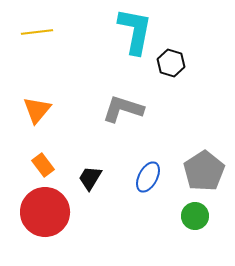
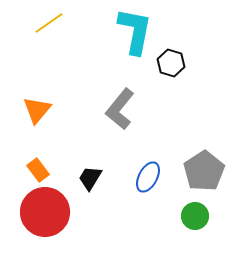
yellow line: moved 12 px right, 9 px up; rotated 28 degrees counterclockwise
gray L-shape: moved 3 px left; rotated 69 degrees counterclockwise
orange rectangle: moved 5 px left, 5 px down
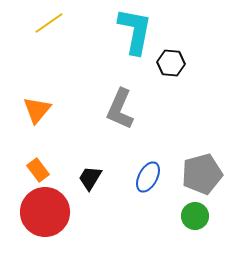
black hexagon: rotated 12 degrees counterclockwise
gray L-shape: rotated 15 degrees counterclockwise
gray pentagon: moved 2 px left, 3 px down; rotated 18 degrees clockwise
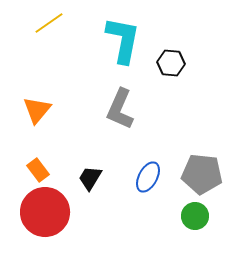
cyan L-shape: moved 12 px left, 9 px down
gray pentagon: rotated 21 degrees clockwise
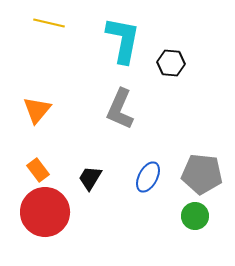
yellow line: rotated 48 degrees clockwise
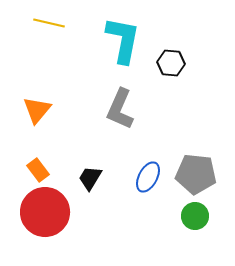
gray pentagon: moved 6 px left
